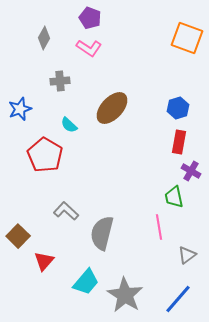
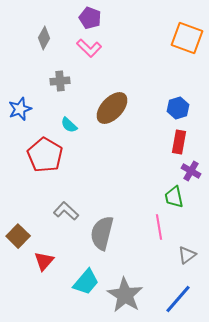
pink L-shape: rotated 10 degrees clockwise
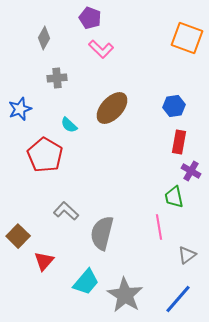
pink L-shape: moved 12 px right, 1 px down
gray cross: moved 3 px left, 3 px up
blue hexagon: moved 4 px left, 2 px up; rotated 10 degrees clockwise
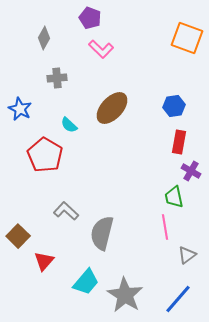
blue star: rotated 25 degrees counterclockwise
pink line: moved 6 px right
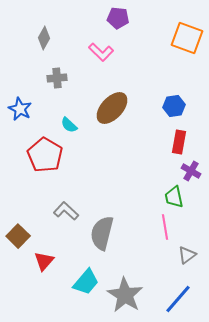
purple pentagon: moved 28 px right; rotated 15 degrees counterclockwise
pink L-shape: moved 3 px down
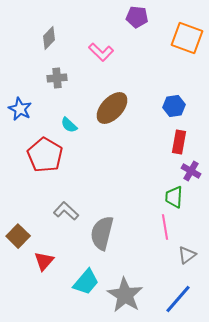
purple pentagon: moved 19 px right, 1 px up
gray diamond: moved 5 px right; rotated 15 degrees clockwise
green trapezoid: rotated 15 degrees clockwise
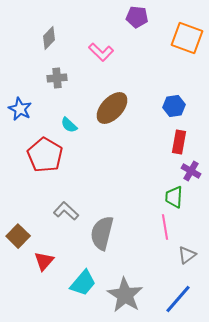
cyan trapezoid: moved 3 px left, 1 px down
